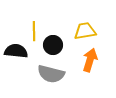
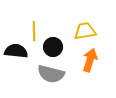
black circle: moved 2 px down
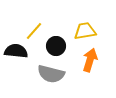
yellow line: rotated 42 degrees clockwise
black circle: moved 3 px right, 1 px up
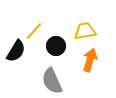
black semicircle: rotated 115 degrees clockwise
gray semicircle: moved 1 px right, 7 px down; rotated 52 degrees clockwise
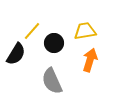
yellow line: moved 2 px left
black circle: moved 2 px left, 3 px up
black semicircle: moved 3 px down
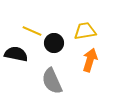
yellow line: rotated 72 degrees clockwise
black semicircle: rotated 110 degrees counterclockwise
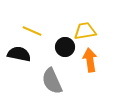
black circle: moved 11 px right, 4 px down
black semicircle: moved 3 px right
orange arrow: rotated 25 degrees counterclockwise
